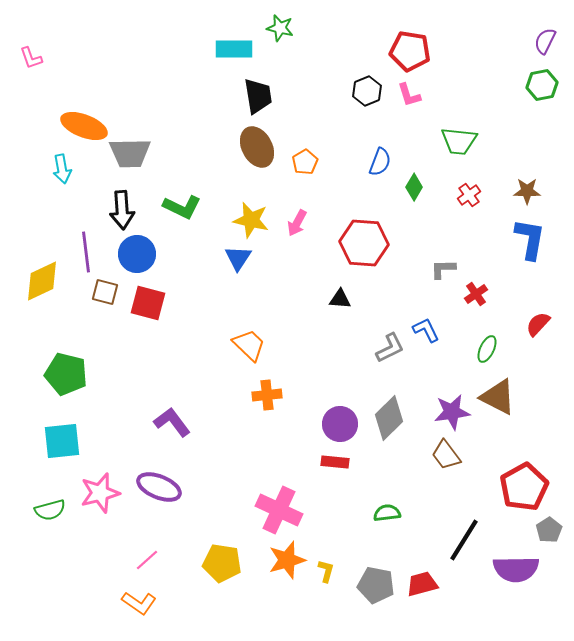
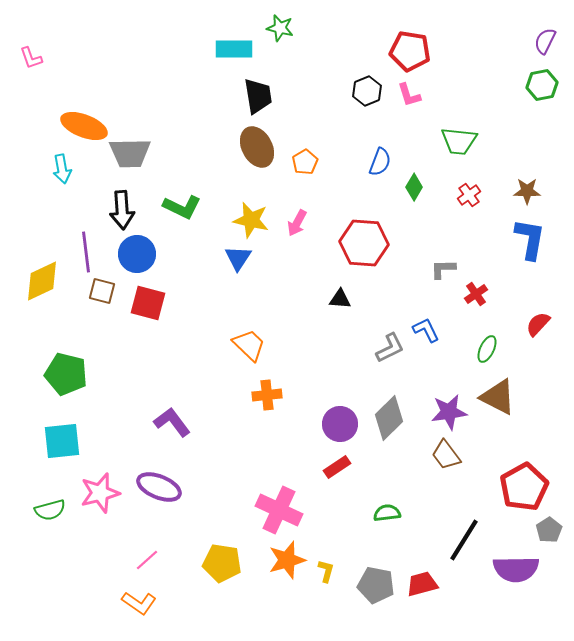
brown square at (105, 292): moved 3 px left, 1 px up
purple star at (452, 412): moved 3 px left
red rectangle at (335, 462): moved 2 px right, 5 px down; rotated 40 degrees counterclockwise
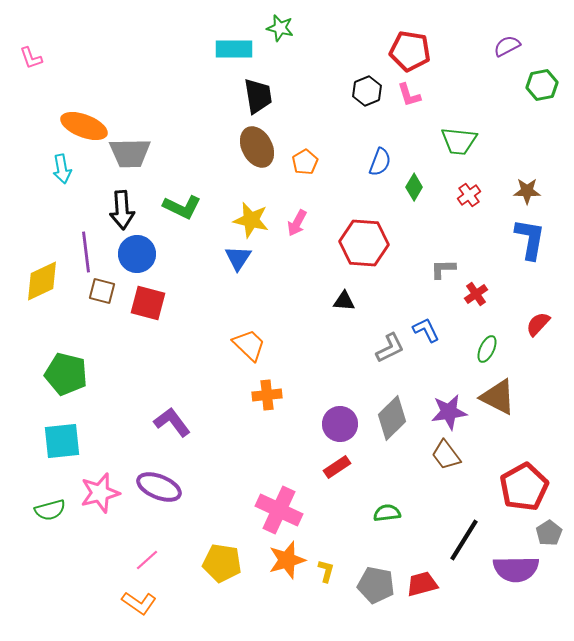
purple semicircle at (545, 41): moved 38 px left, 5 px down; rotated 36 degrees clockwise
black triangle at (340, 299): moved 4 px right, 2 px down
gray diamond at (389, 418): moved 3 px right
gray pentagon at (549, 530): moved 3 px down
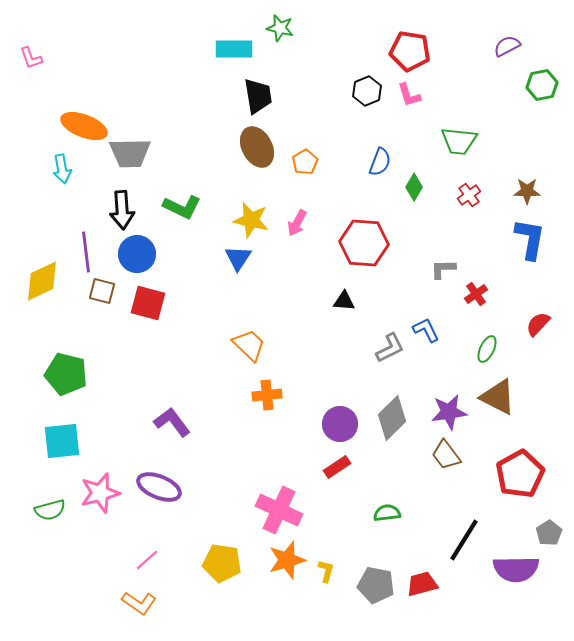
red pentagon at (524, 487): moved 4 px left, 13 px up
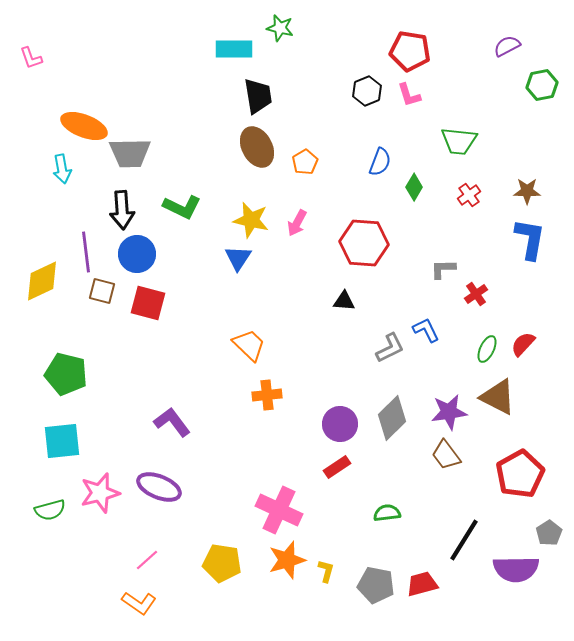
red semicircle at (538, 324): moved 15 px left, 20 px down
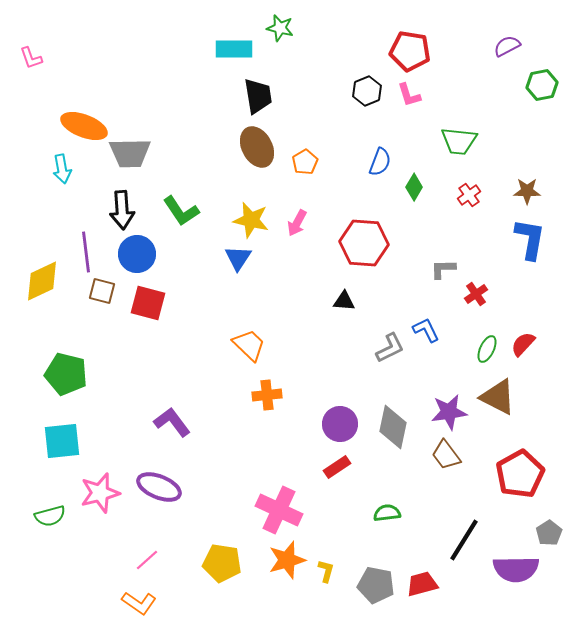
green L-shape at (182, 207): moved 1 px left, 4 px down; rotated 30 degrees clockwise
gray diamond at (392, 418): moved 1 px right, 9 px down; rotated 33 degrees counterclockwise
green semicircle at (50, 510): moved 6 px down
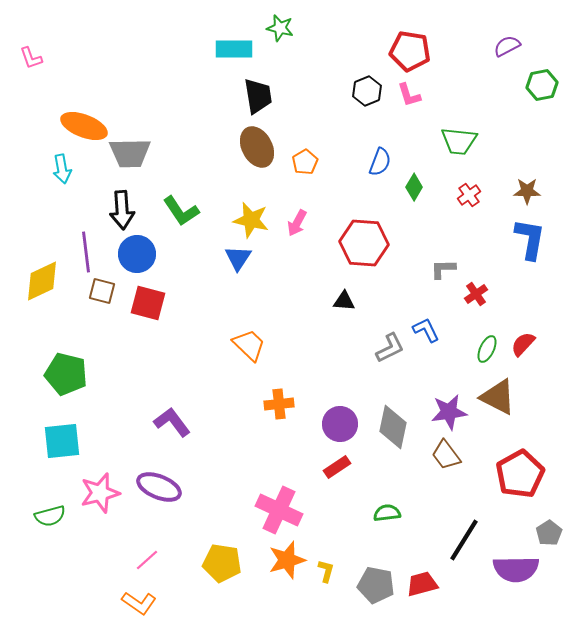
orange cross at (267, 395): moved 12 px right, 9 px down
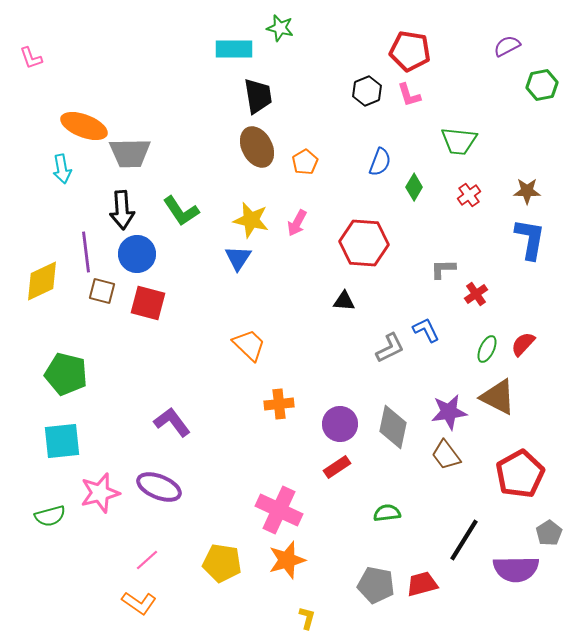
yellow L-shape at (326, 571): moved 19 px left, 47 px down
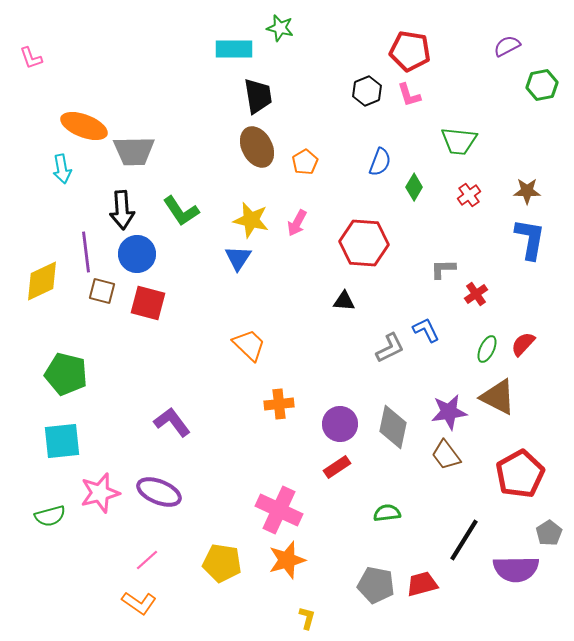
gray trapezoid at (130, 153): moved 4 px right, 2 px up
purple ellipse at (159, 487): moved 5 px down
